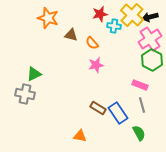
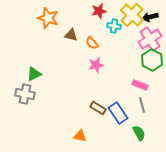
red star: moved 1 px left, 3 px up
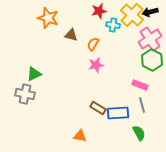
black arrow: moved 5 px up
cyan cross: moved 1 px left, 1 px up
orange semicircle: moved 1 px right, 1 px down; rotated 72 degrees clockwise
blue rectangle: rotated 60 degrees counterclockwise
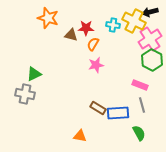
red star: moved 13 px left, 17 px down; rotated 14 degrees clockwise
yellow cross: moved 2 px right, 6 px down; rotated 15 degrees counterclockwise
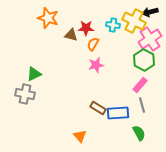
green hexagon: moved 8 px left
pink rectangle: rotated 70 degrees counterclockwise
orange triangle: rotated 40 degrees clockwise
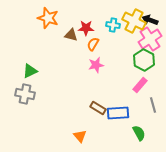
black arrow: moved 8 px down; rotated 35 degrees clockwise
green triangle: moved 4 px left, 3 px up
gray line: moved 11 px right
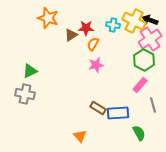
brown triangle: rotated 48 degrees counterclockwise
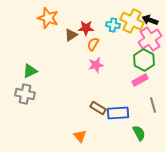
yellow cross: moved 2 px left
pink rectangle: moved 5 px up; rotated 21 degrees clockwise
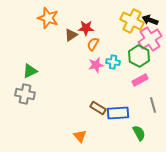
cyan cross: moved 37 px down
green hexagon: moved 5 px left, 4 px up
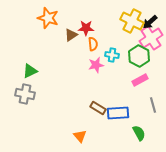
black arrow: moved 2 px down; rotated 63 degrees counterclockwise
pink cross: moved 1 px right, 1 px up
orange semicircle: rotated 144 degrees clockwise
cyan cross: moved 1 px left, 7 px up
